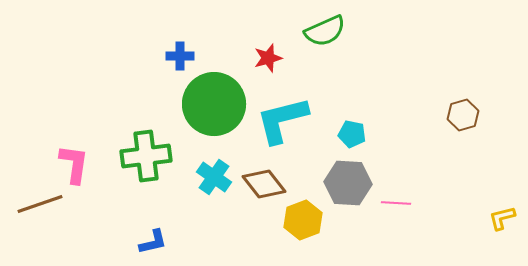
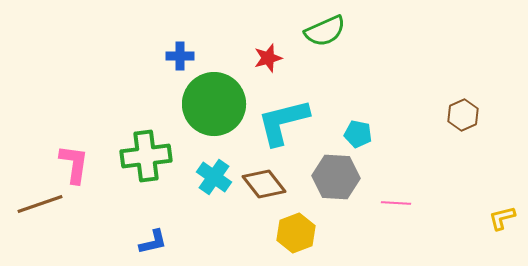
brown hexagon: rotated 8 degrees counterclockwise
cyan L-shape: moved 1 px right, 2 px down
cyan pentagon: moved 6 px right
gray hexagon: moved 12 px left, 6 px up
yellow hexagon: moved 7 px left, 13 px down
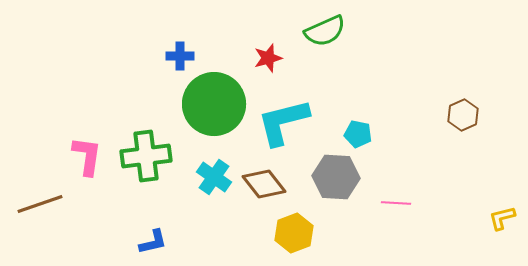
pink L-shape: moved 13 px right, 8 px up
yellow hexagon: moved 2 px left
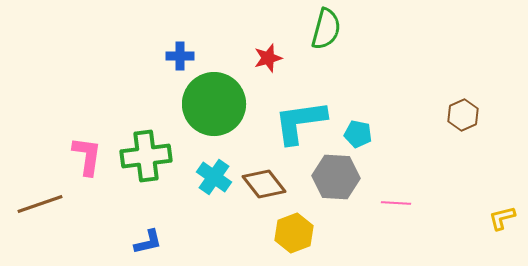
green semicircle: moved 1 px right, 2 px up; rotated 51 degrees counterclockwise
cyan L-shape: moved 17 px right; rotated 6 degrees clockwise
blue L-shape: moved 5 px left
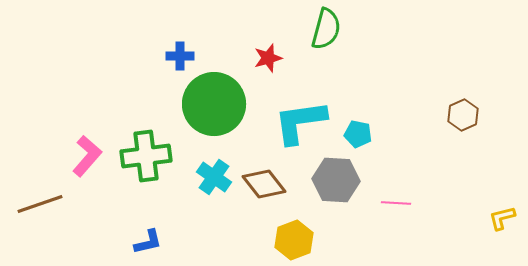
pink L-shape: rotated 33 degrees clockwise
gray hexagon: moved 3 px down
yellow hexagon: moved 7 px down
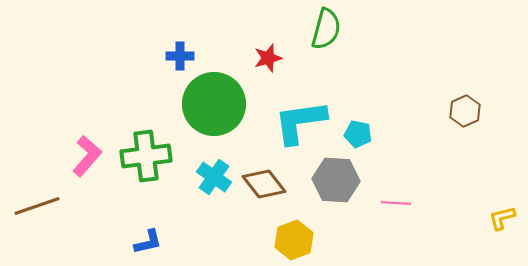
brown hexagon: moved 2 px right, 4 px up
brown line: moved 3 px left, 2 px down
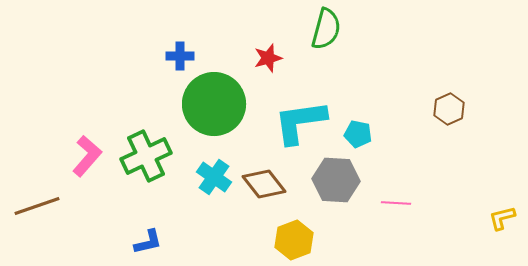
brown hexagon: moved 16 px left, 2 px up
green cross: rotated 18 degrees counterclockwise
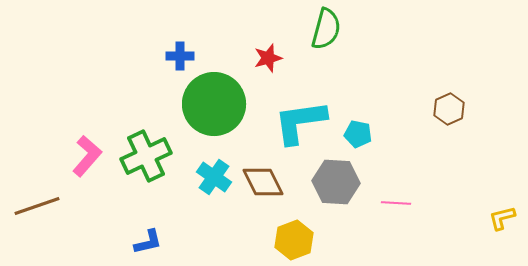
gray hexagon: moved 2 px down
brown diamond: moved 1 px left, 2 px up; rotated 12 degrees clockwise
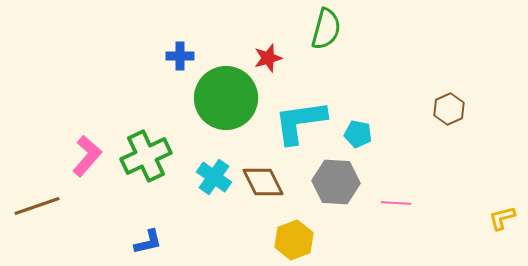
green circle: moved 12 px right, 6 px up
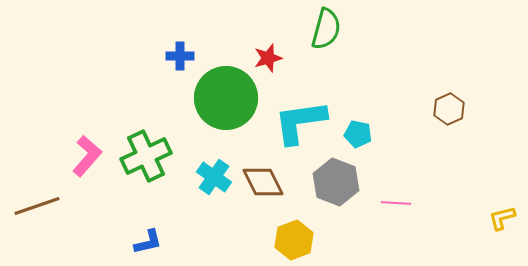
gray hexagon: rotated 18 degrees clockwise
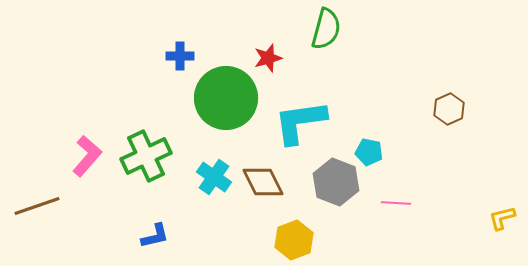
cyan pentagon: moved 11 px right, 18 px down
blue L-shape: moved 7 px right, 6 px up
